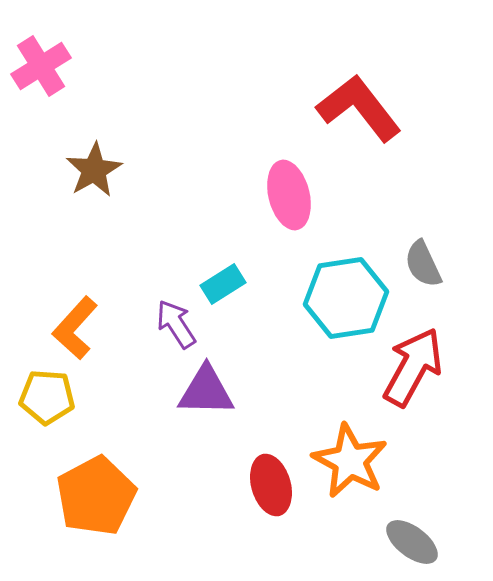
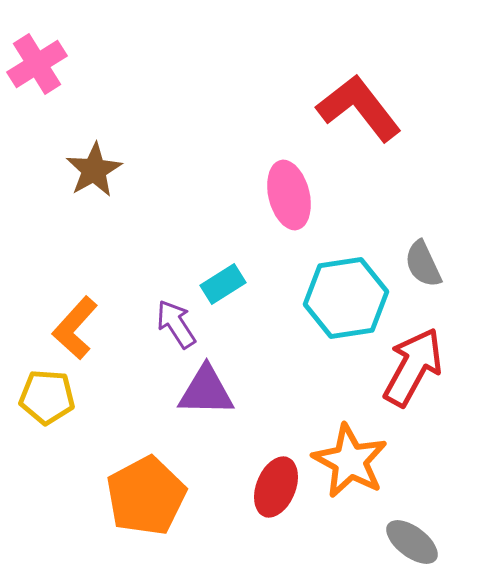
pink cross: moved 4 px left, 2 px up
red ellipse: moved 5 px right, 2 px down; rotated 38 degrees clockwise
orange pentagon: moved 50 px right
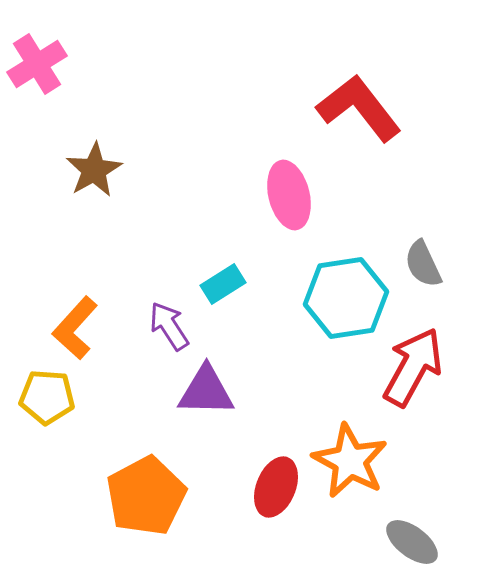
purple arrow: moved 7 px left, 2 px down
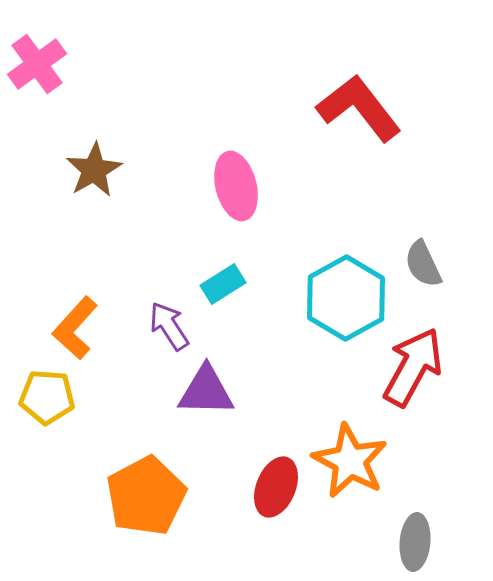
pink cross: rotated 4 degrees counterclockwise
pink ellipse: moved 53 px left, 9 px up
cyan hexagon: rotated 20 degrees counterclockwise
gray ellipse: moved 3 px right; rotated 58 degrees clockwise
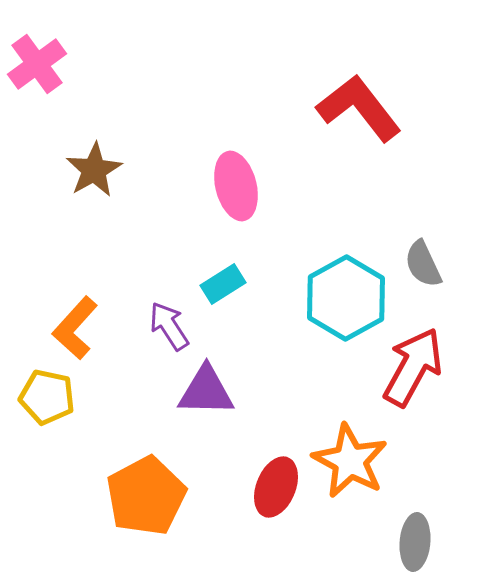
yellow pentagon: rotated 8 degrees clockwise
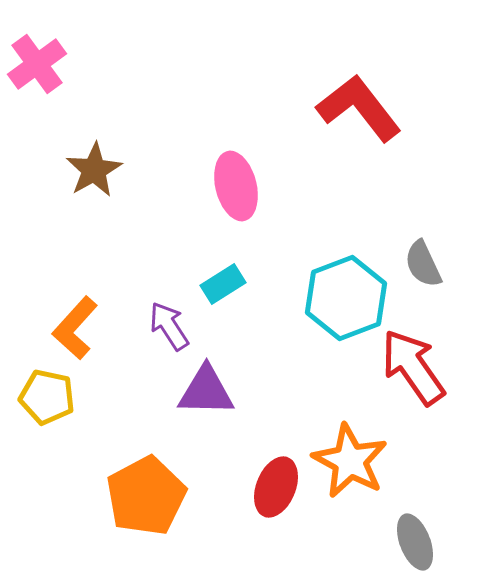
cyan hexagon: rotated 8 degrees clockwise
red arrow: rotated 64 degrees counterclockwise
gray ellipse: rotated 26 degrees counterclockwise
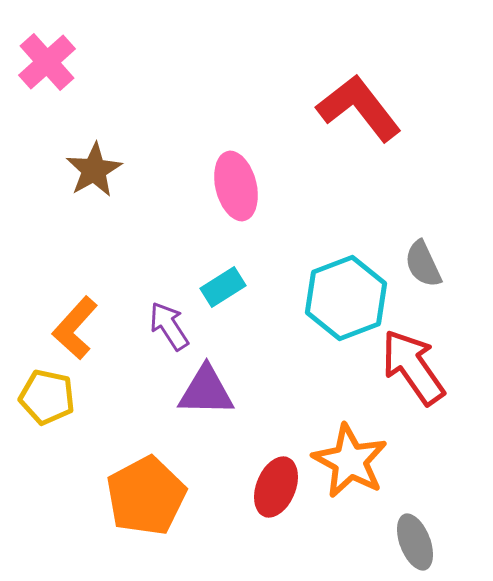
pink cross: moved 10 px right, 2 px up; rotated 6 degrees counterclockwise
cyan rectangle: moved 3 px down
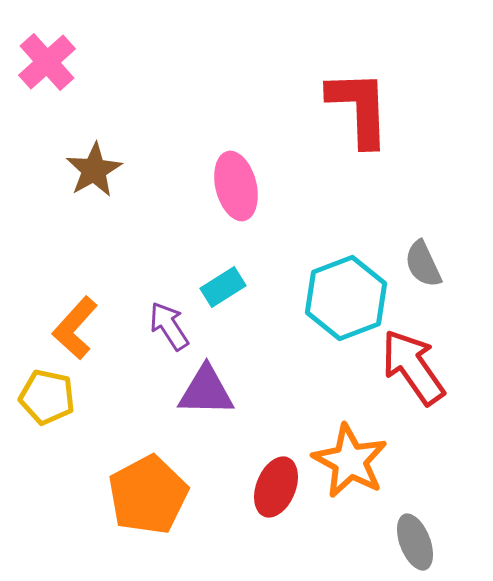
red L-shape: rotated 36 degrees clockwise
orange pentagon: moved 2 px right, 1 px up
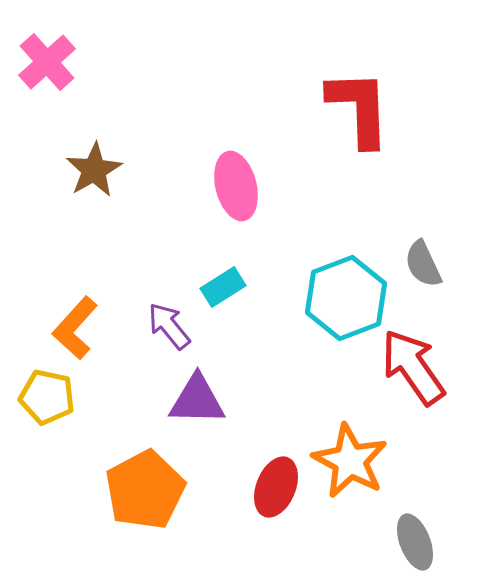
purple arrow: rotated 6 degrees counterclockwise
purple triangle: moved 9 px left, 9 px down
orange pentagon: moved 3 px left, 5 px up
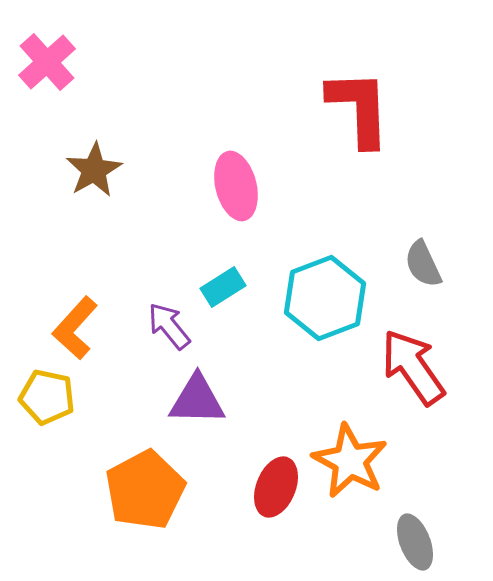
cyan hexagon: moved 21 px left
